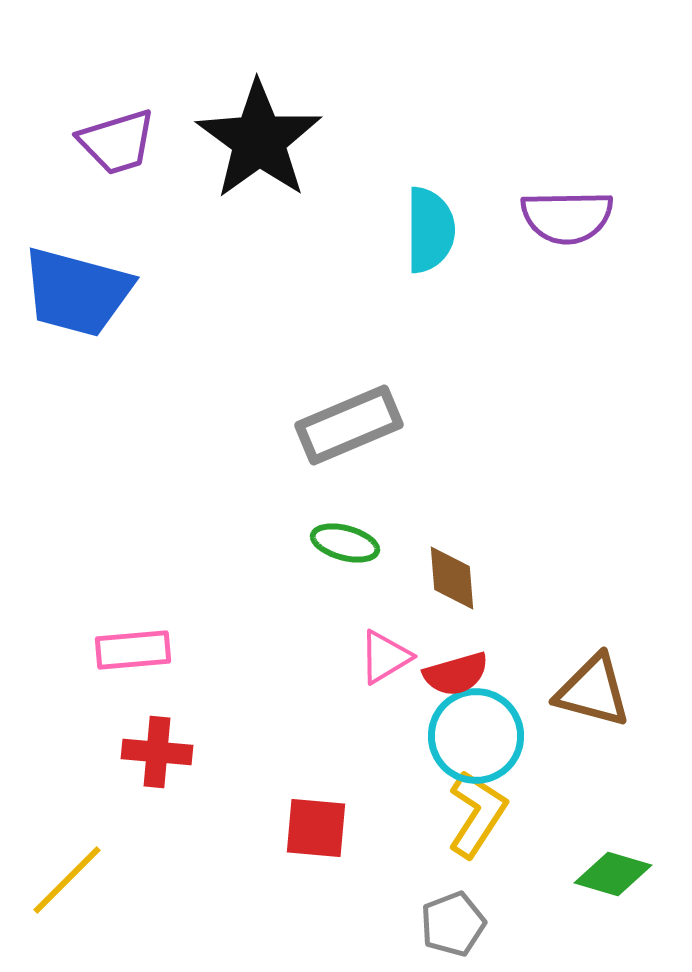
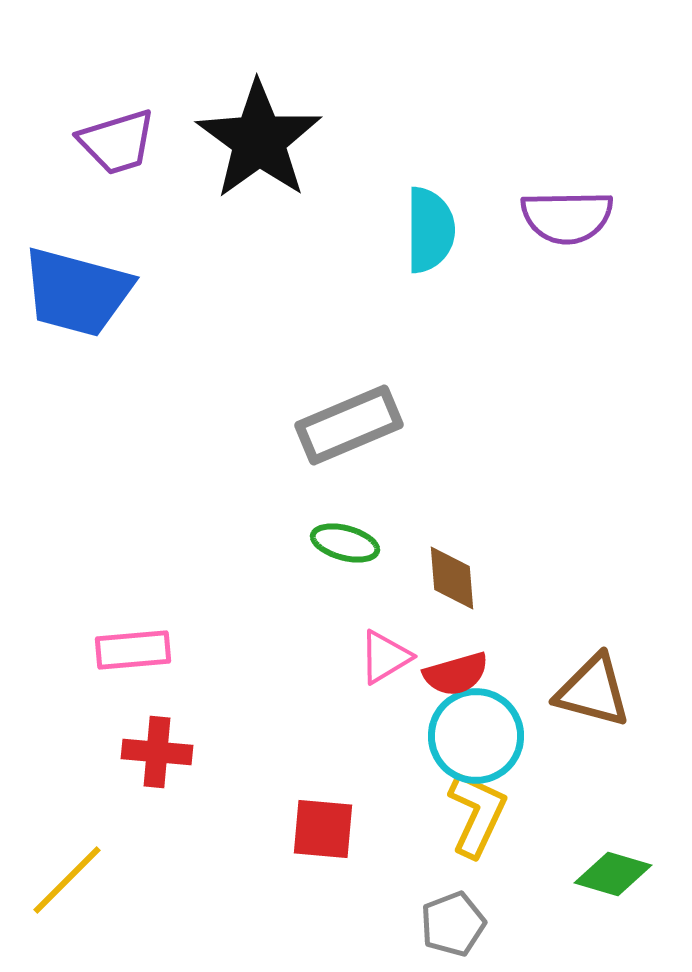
yellow L-shape: rotated 8 degrees counterclockwise
red square: moved 7 px right, 1 px down
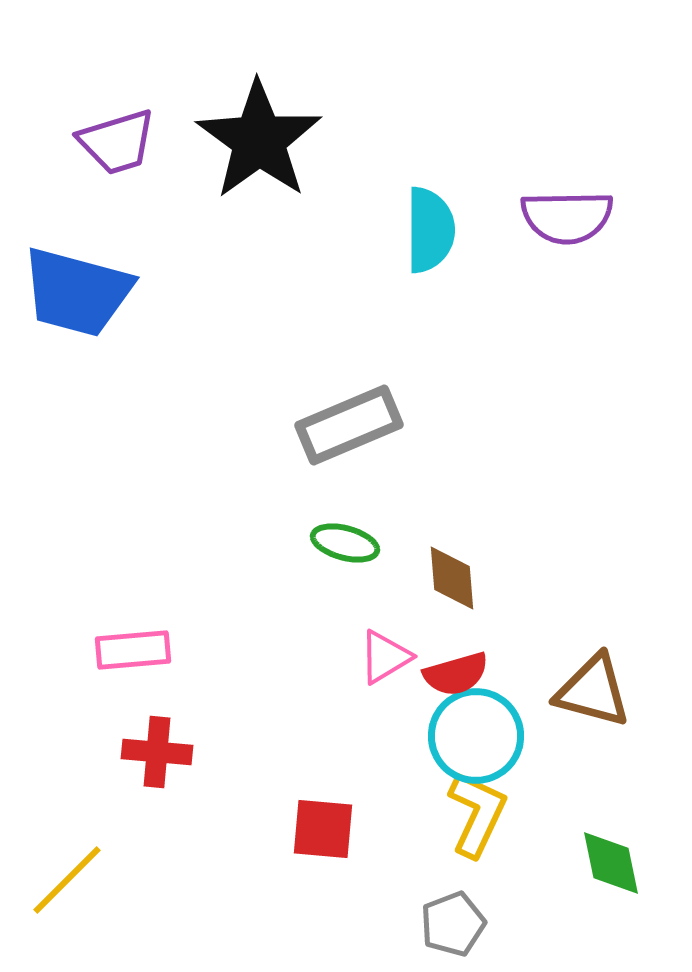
green diamond: moved 2 px left, 11 px up; rotated 62 degrees clockwise
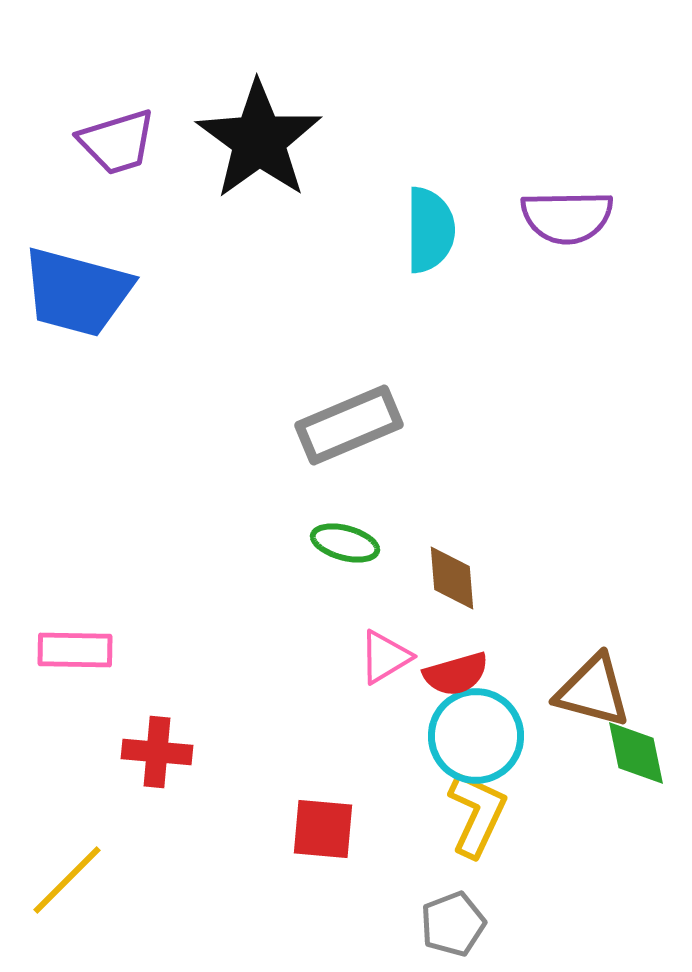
pink rectangle: moved 58 px left; rotated 6 degrees clockwise
green diamond: moved 25 px right, 110 px up
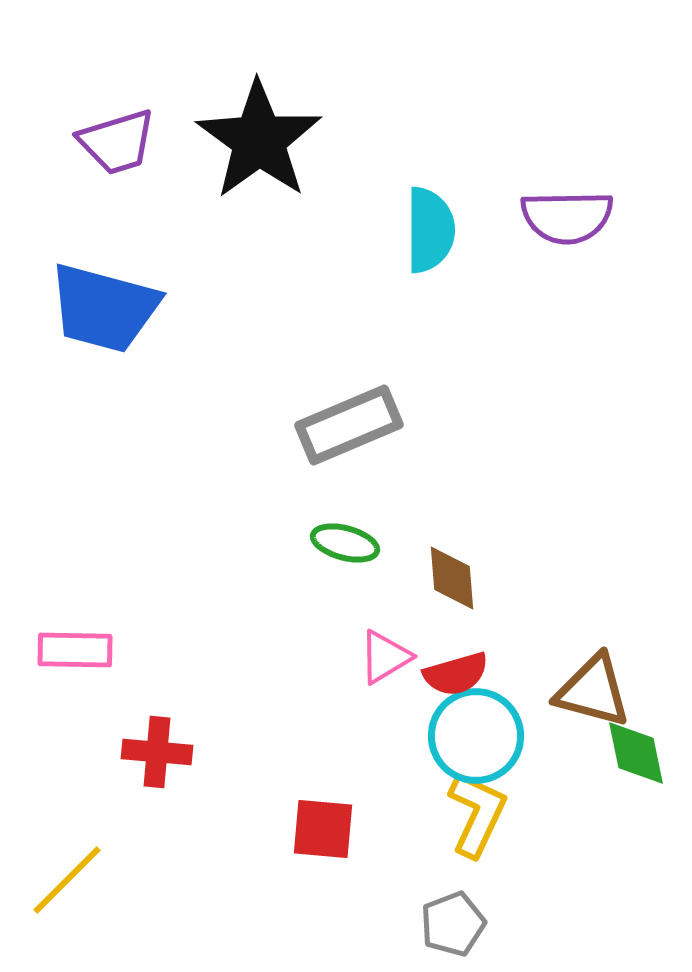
blue trapezoid: moved 27 px right, 16 px down
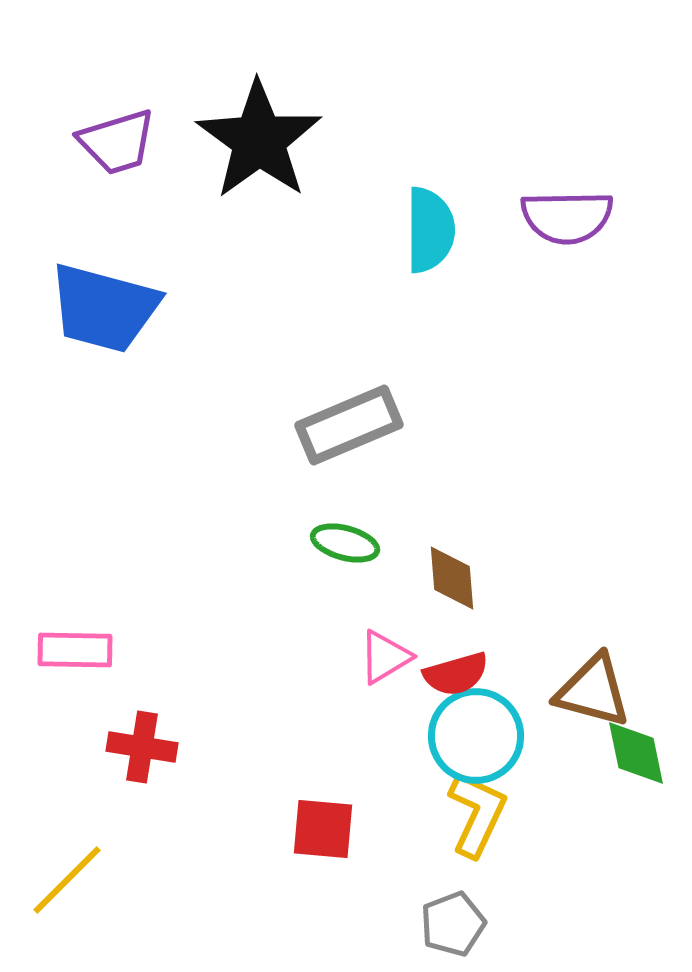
red cross: moved 15 px left, 5 px up; rotated 4 degrees clockwise
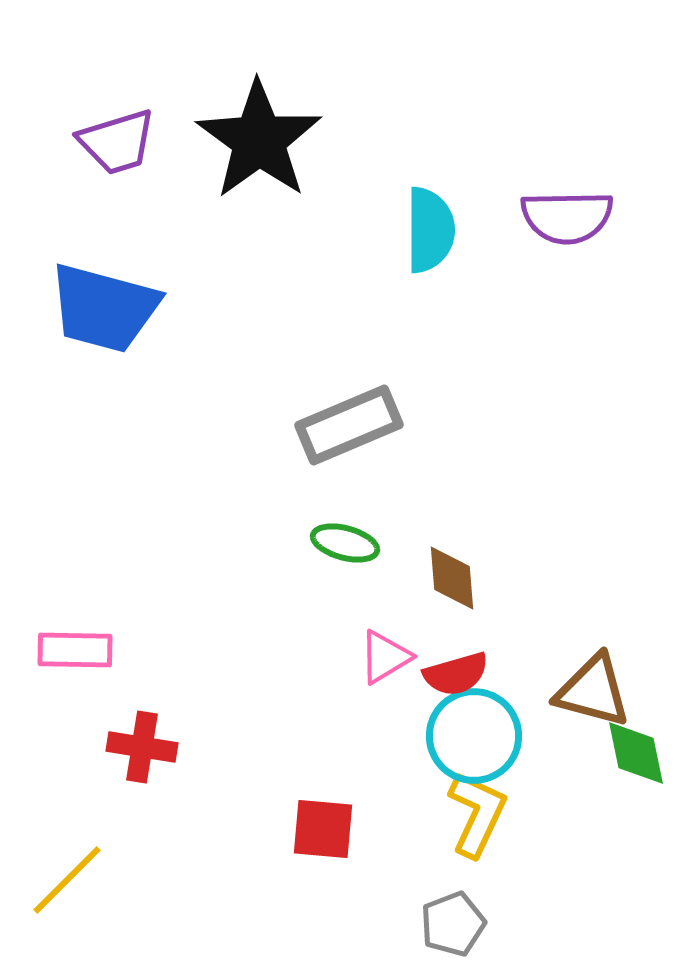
cyan circle: moved 2 px left
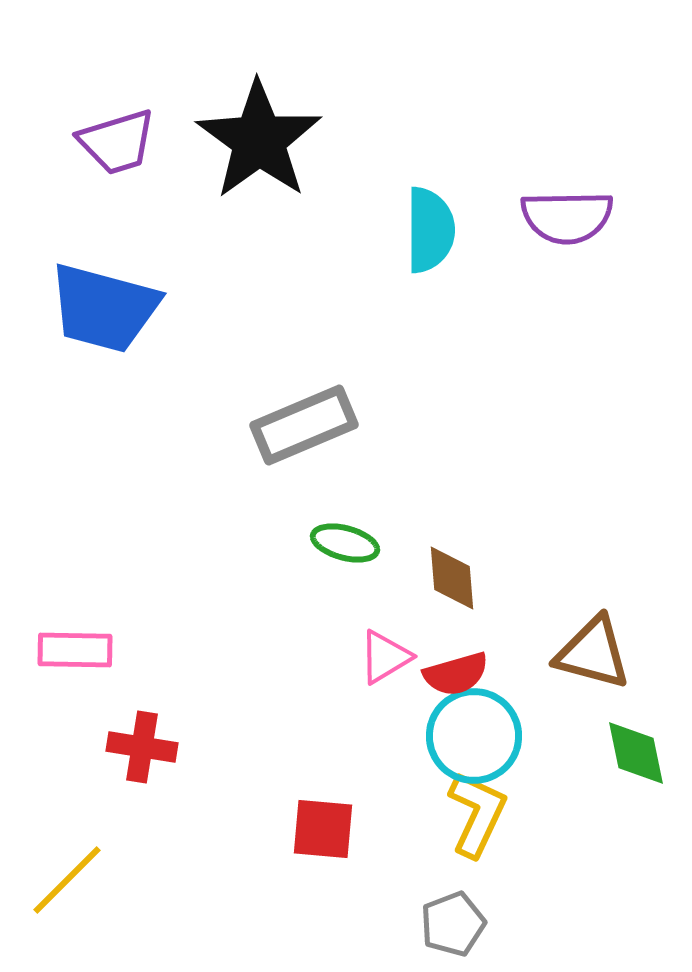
gray rectangle: moved 45 px left
brown triangle: moved 38 px up
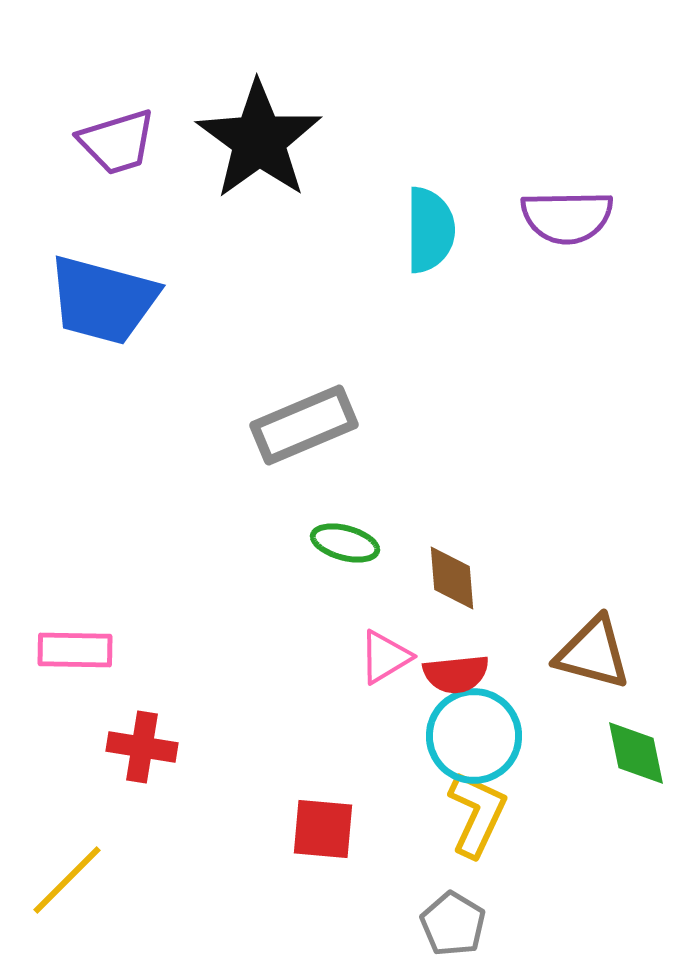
blue trapezoid: moved 1 px left, 8 px up
red semicircle: rotated 10 degrees clockwise
gray pentagon: rotated 20 degrees counterclockwise
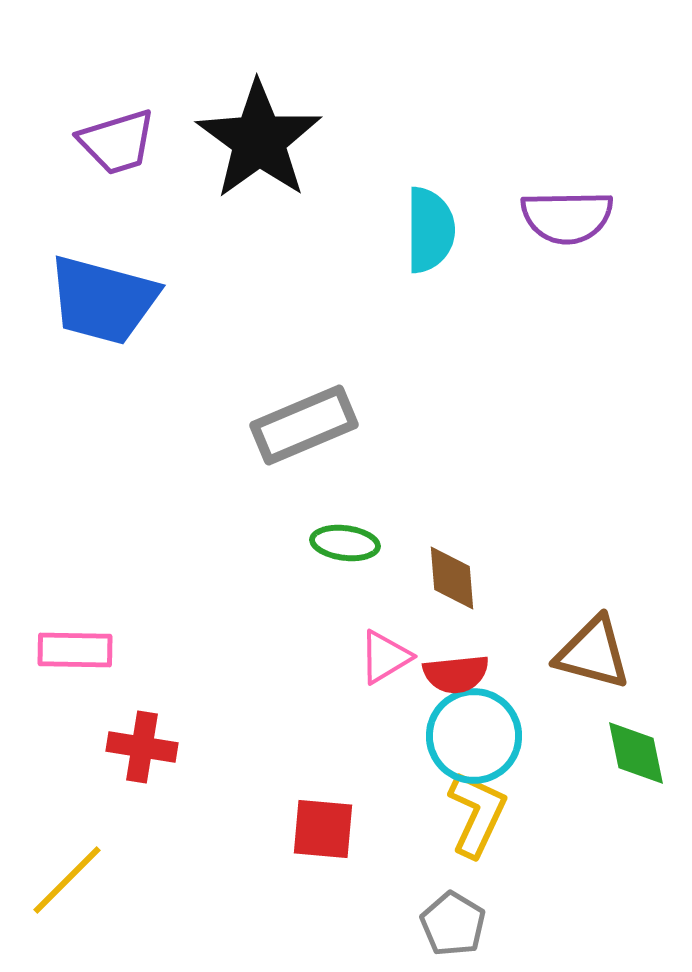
green ellipse: rotated 8 degrees counterclockwise
